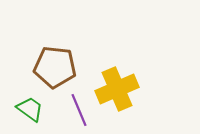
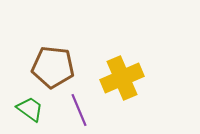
brown pentagon: moved 2 px left
yellow cross: moved 5 px right, 11 px up
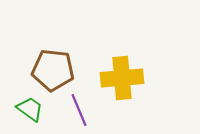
brown pentagon: moved 3 px down
yellow cross: rotated 18 degrees clockwise
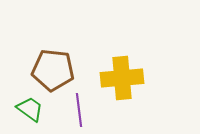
purple line: rotated 16 degrees clockwise
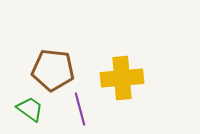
purple line: moved 1 px right, 1 px up; rotated 8 degrees counterclockwise
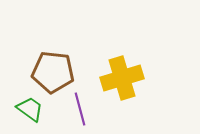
brown pentagon: moved 2 px down
yellow cross: rotated 12 degrees counterclockwise
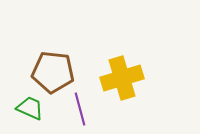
green trapezoid: moved 1 px up; rotated 12 degrees counterclockwise
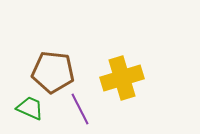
purple line: rotated 12 degrees counterclockwise
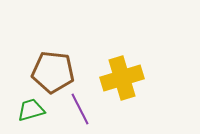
green trapezoid: moved 1 px right, 2 px down; rotated 40 degrees counterclockwise
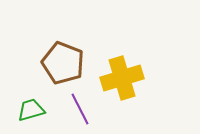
brown pentagon: moved 10 px right, 9 px up; rotated 15 degrees clockwise
